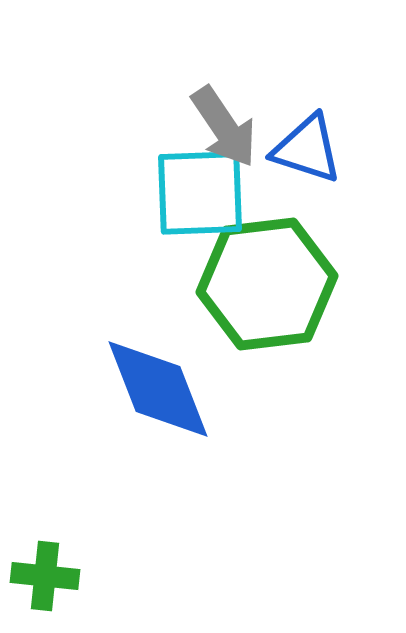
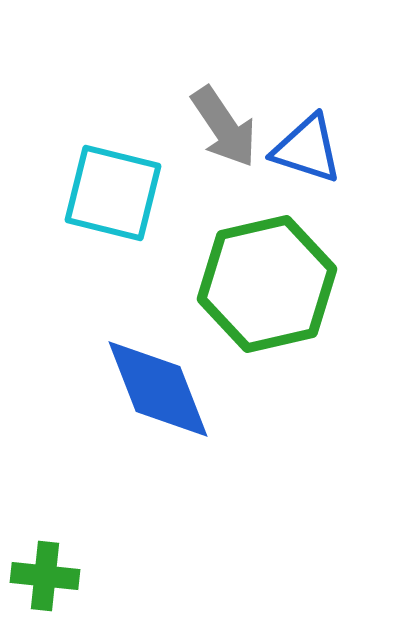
cyan square: moved 87 px left; rotated 16 degrees clockwise
green hexagon: rotated 6 degrees counterclockwise
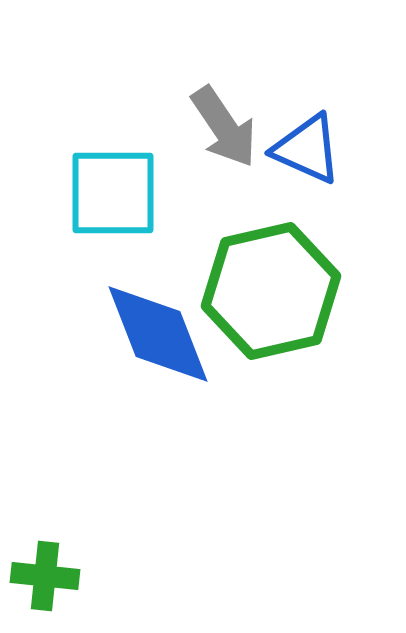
blue triangle: rotated 6 degrees clockwise
cyan square: rotated 14 degrees counterclockwise
green hexagon: moved 4 px right, 7 px down
blue diamond: moved 55 px up
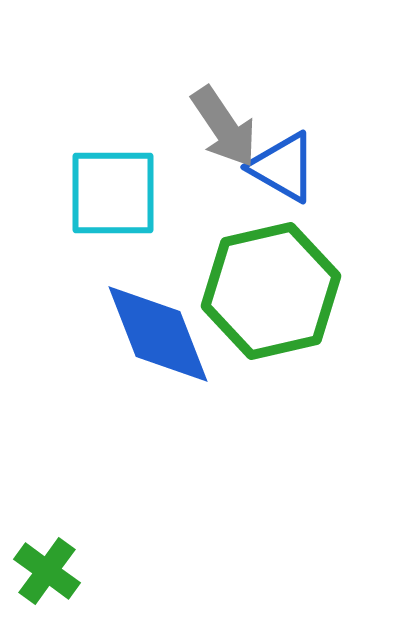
blue triangle: moved 24 px left, 18 px down; rotated 6 degrees clockwise
green cross: moved 2 px right, 5 px up; rotated 30 degrees clockwise
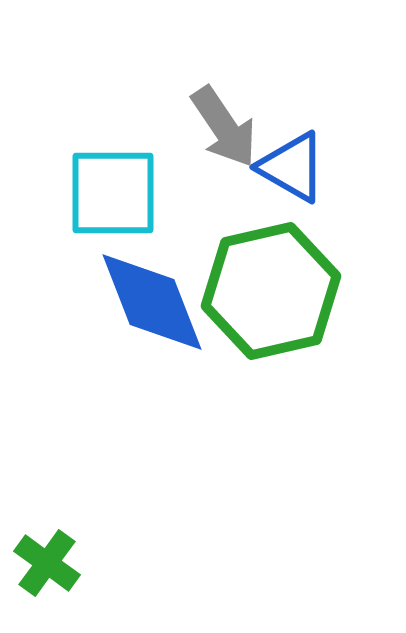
blue triangle: moved 9 px right
blue diamond: moved 6 px left, 32 px up
green cross: moved 8 px up
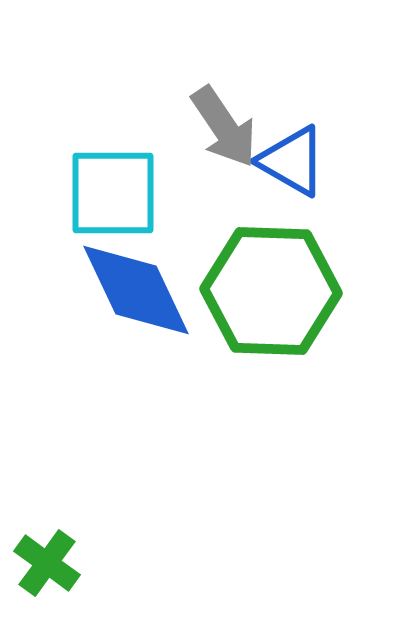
blue triangle: moved 6 px up
green hexagon: rotated 15 degrees clockwise
blue diamond: moved 16 px left, 12 px up; rotated 4 degrees counterclockwise
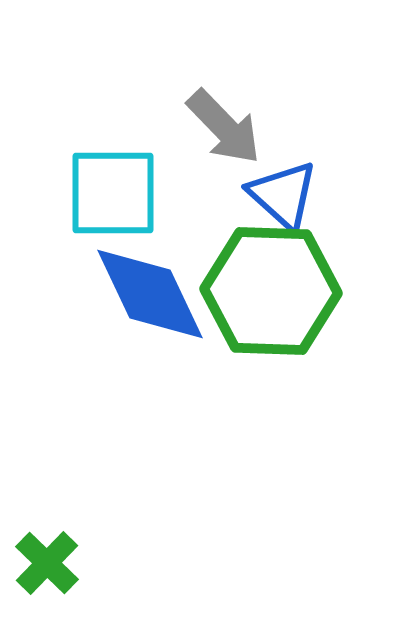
gray arrow: rotated 10 degrees counterclockwise
blue triangle: moved 9 px left, 34 px down; rotated 12 degrees clockwise
blue diamond: moved 14 px right, 4 px down
green cross: rotated 8 degrees clockwise
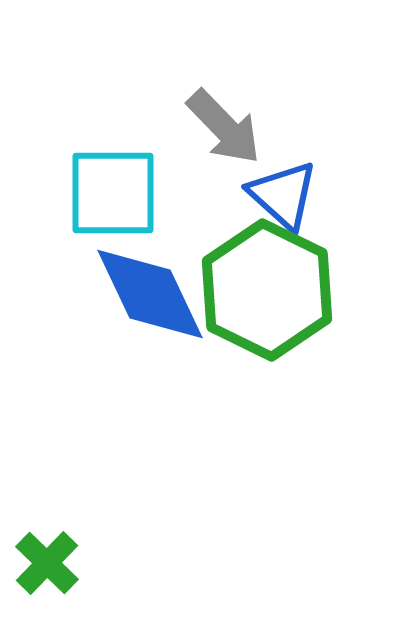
green hexagon: moved 4 px left, 1 px up; rotated 24 degrees clockwise
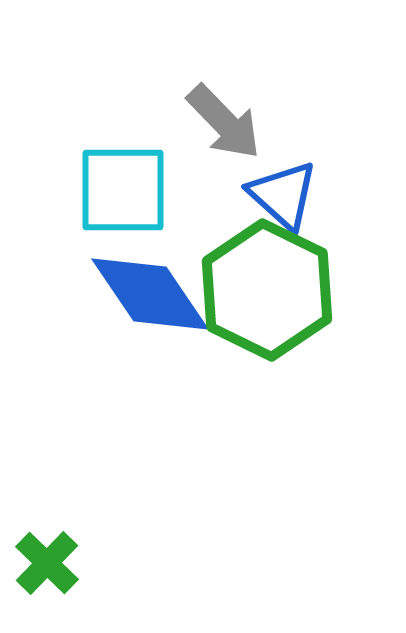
gray arrow: moved 5 px up
cyan square: moved 10 px right, 3 px up
blue diamond: rotated 9 degrees counterclockwise
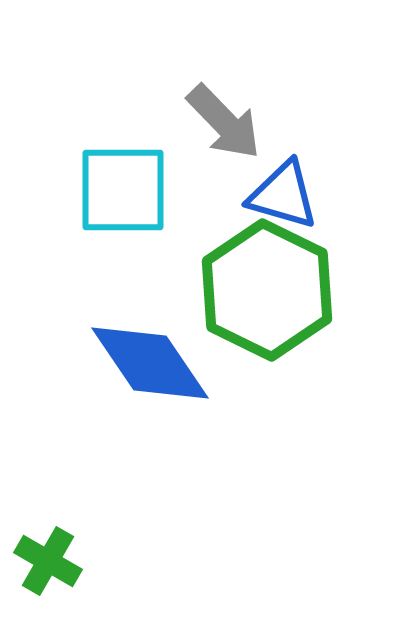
blue triangle: rotated 26 degrees counterclockwise
blue diamond: moved 69 px down
green cross: moved 1 px right, 2 px up; rotated 14 degrees counterclockwise
